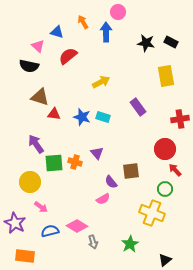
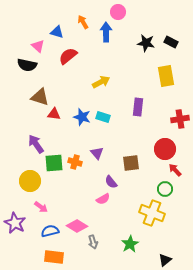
black semicircle: moved 2 px left, 1 px up
purple rectangle: rotated 42 degrees clockwise
brown square: moved 8 px up
yellow circle: moved 1 px up
orange rectangle: moved 29 px right, 1 px down
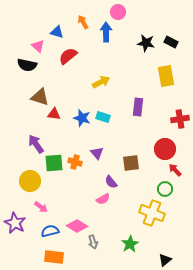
blue star: moved 1 px down
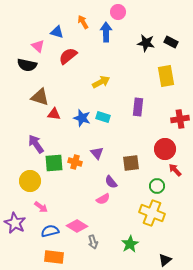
green circle: moved 8 px left, 3 px up
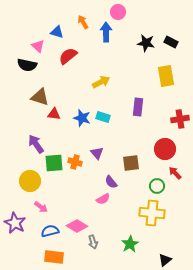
red arrow: moved 3 px down
yellow cross: rotated 15 degrees counterclockwise
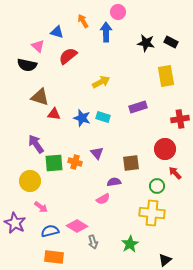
orange arrow: moved 1 px up
purple rectangle: rotated 66 degrees clockwise
purple semicircle: moved 3 px right; rotated 120 degrees clockwise
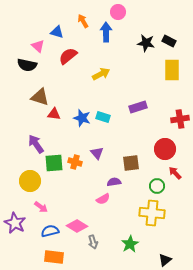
black rectangle: moved 2 px left, 1 px up
yellow rectangle: moved 6 px right, 6 px up; rotated 10 degrees clockwise
yellow arrow: moved 8 px up
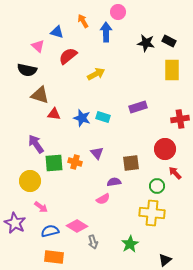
black semicircle: moved 5 px down
yellow arrow: moved 5 px left
brown triangle: moved 2 px up
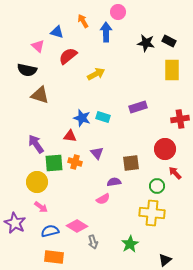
red triangle: moved 16 px right, 22 px down
yellow circle: moved 7 px right, 1 px down
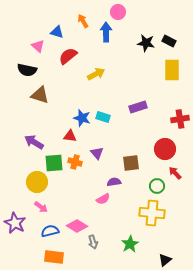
purple arrow: moved 2 px left, 2 px up; rotated 24 degrees counterclockwise
